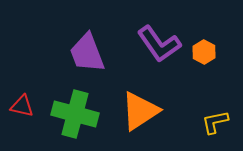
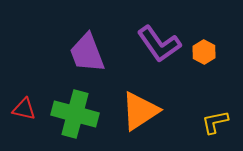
red triangle: moved 2 px right, 3 px down
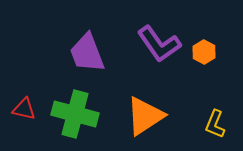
orange triangle: moved 5 px right, 5 px down
yellow L-shape: moved 2 px down; rotated 56 degrees counterclockwise
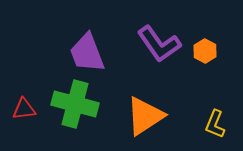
orange hexagon: moved 1 px right, 1 px up
red triangle: rotated 20 degrees counterclockwise
green cross: moved 10 px up
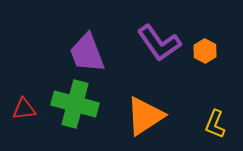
purple L-shape: moved 1 px up
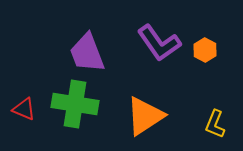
orange hexagon: moved 1 px up
green cross: rotated 6 degrees counterclockwise
red triangle: rotated 30 degrees clockwise
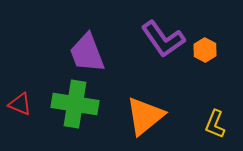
purple L-shape: moved 4 px right, 4 px up
red triangle: moved 4 px left, 5 px up
orange triangle: rotated 6 degrees counterclockwise
